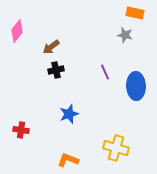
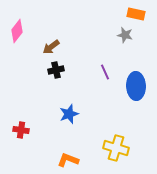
orange rectangle: moved 1 px right, 1 px down
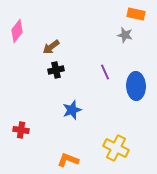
blue star: moved 3 px right, 4 px up
yellow cross: rotated 10 degrees clockwise
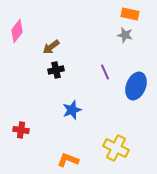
orange rectangle: moved 6 px left
blue ellipse: rotated 24 degrees clockwise
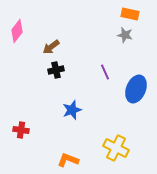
blue ellipse: moved 3 px down
